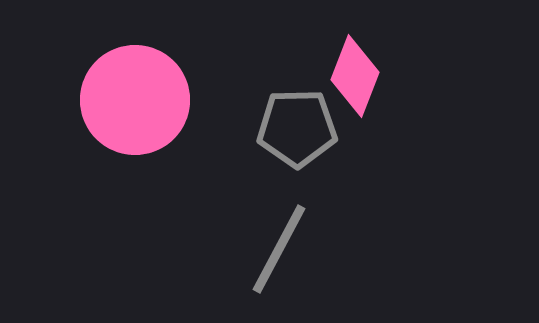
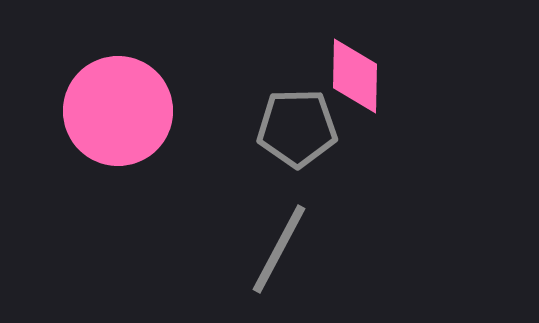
pink diamond: rotated 20 degrees counterclockwise
pink circle: moved 17 px left, 11 px down
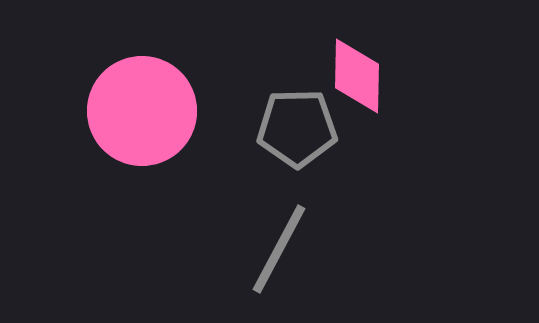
pink diamond: moved 2 px right
pink circle: moved 24 px right
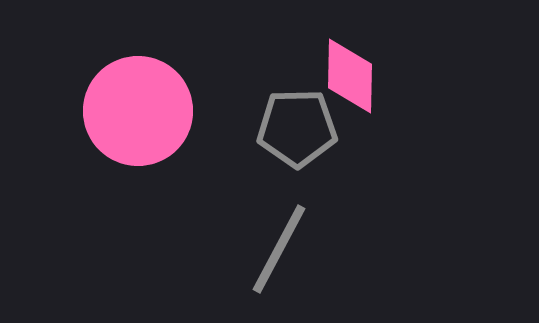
pink diamond: moved 7 px left
pink circle: moved 4 px left
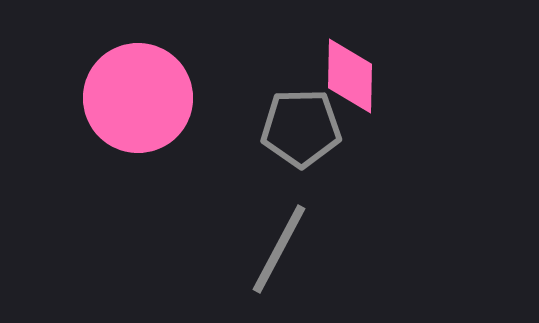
pink circle: moved 13 px up
gray pentagon: moved 4 px right
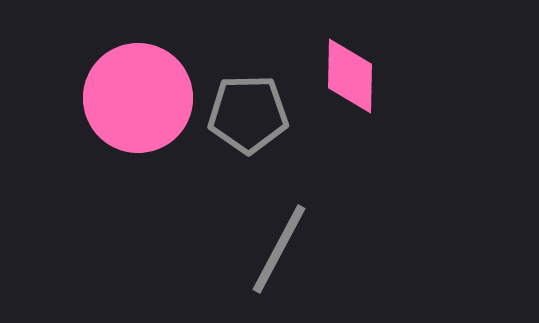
gray pentagon: moved 53 px left, 14 px up
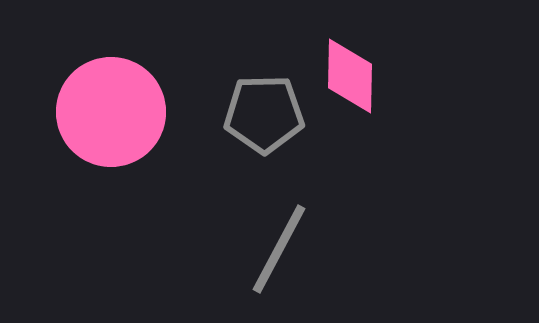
pink circle: moved 27 px left, 14 px down
gray pentagon: moved 16 px right
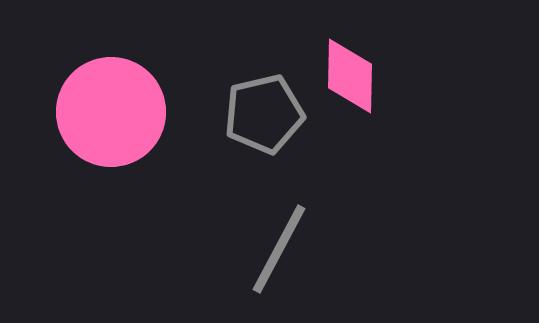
gray pentagon: rotated 12 degrees counterclockwise
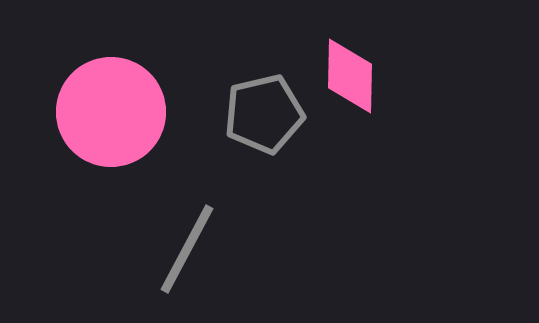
gray line: moved 92 px left
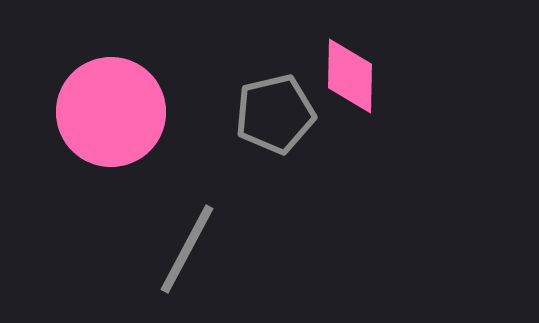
gray pentagon: moved 11 px right
